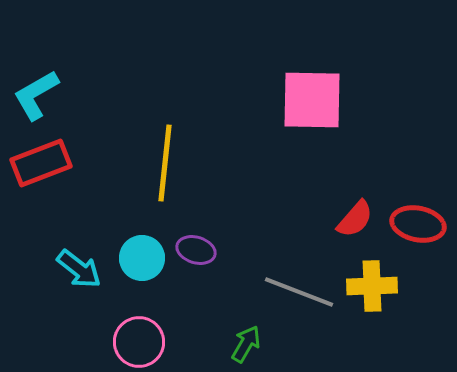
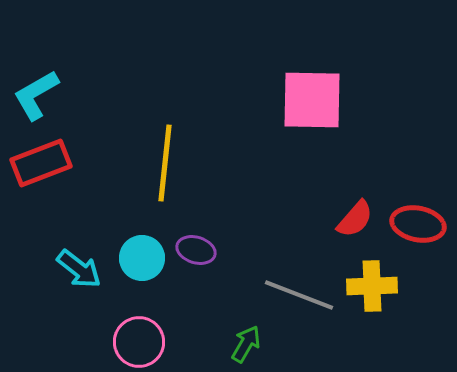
gray line: moved 3 px down
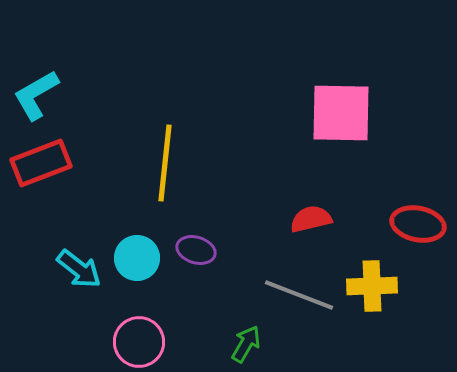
pink square: moved 29 px right, 13 px down
red semicircle: moved 44 px left; rotated 144 degrees counterclockwise
cyan circle: moved 5 px left
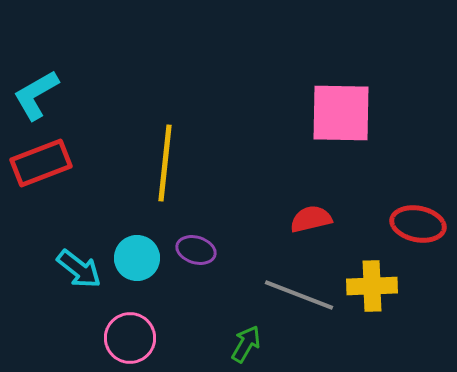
pink circle: moved 9 px left, 4 px up
